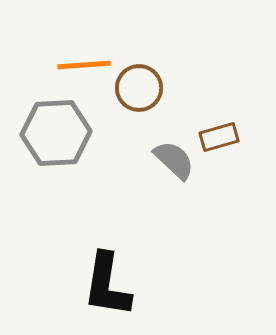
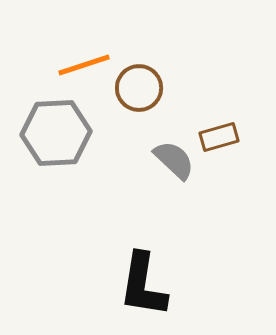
orange line: rotated 14 degrees counterclockwise
black L-shape: moved 36 px right
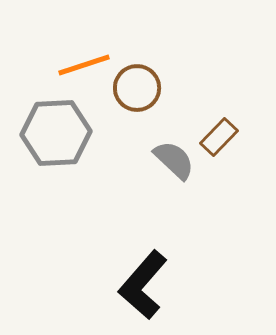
brown circle: moved 2 px left
brown rectangle: rotated 30 degrees counterclockwise
black L-shape: rotated 32 degrees clockwise
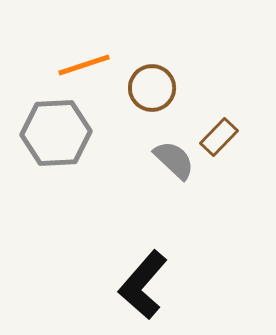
brown circle: moved 15 px right
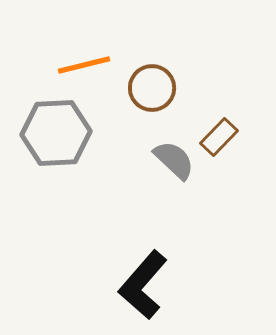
orange line: rotated 4 degrees clockwise
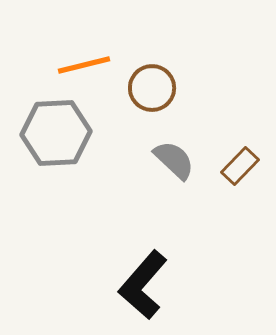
brown rectangle: moved 21 px right, 29 px down
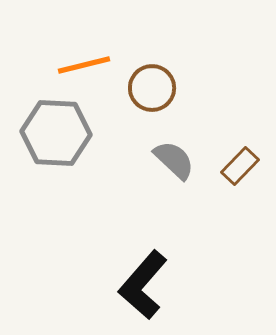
gray hexagon: rotated 6 degrees clockwise
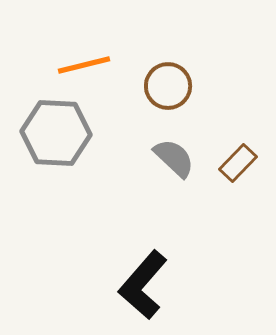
brown circle: moved 16 px right, 2 px up
gray semicircle: moved 2 px up
brown rectangle: moved 2 px left, 3 px up
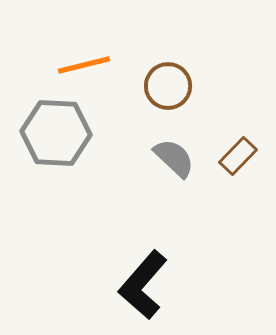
brown rectangle: moved 7 px up
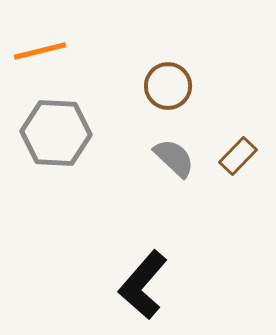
orange line: moved 44 px left, 14 px up
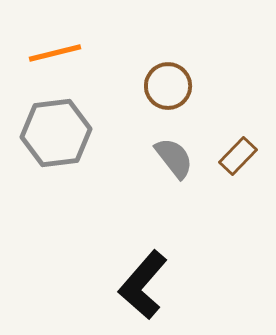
orange line: moved 15 px right, 2 px down
gray hexagon: rotated 10 degrees counterclockwise
gray semicircle: rotated 9 degrees clockwise
